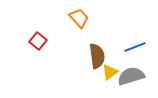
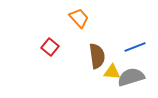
red square: moved 12 px right, 6 px down
yellow triangle: moved 2 px right; rotated 42 degrees clockwise
gray semicircle: moved 1 px down
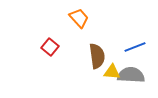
gray semicircle: moved 2 px up; rotated 20 degrees clockwise
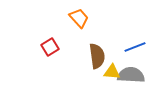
red square: rotated 18 degrees clockwise
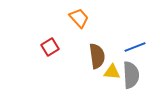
gray semicircle: rotated 84 degrees clockwise
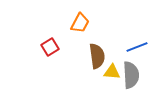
orange trapezoid: moved 1 px right, 5 px down; rotated 70 degrees clockwise
blue line: moved 2 px right
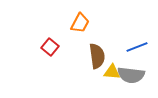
red square: rotated 18 degrees counterclockwise
gray semicircle: rotated 100 degrees clockwise
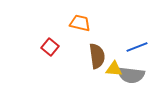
orange trapezoid: rotated 105 degrees counterclockwise
yellow triangle: moved 2 px right, 3 px up
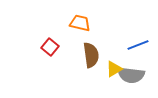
blue line: moved 1 px right, 2 px up
brown semicircle: moved 6 px left, 1 px up
yellow triangle: rotated 36 degrees counterclockwise
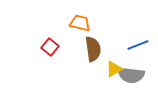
brown semicircle: moved 2 px right, 6 px up
